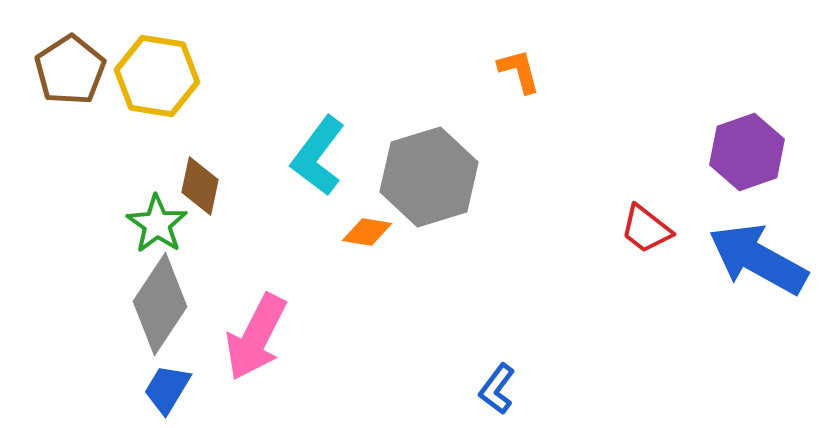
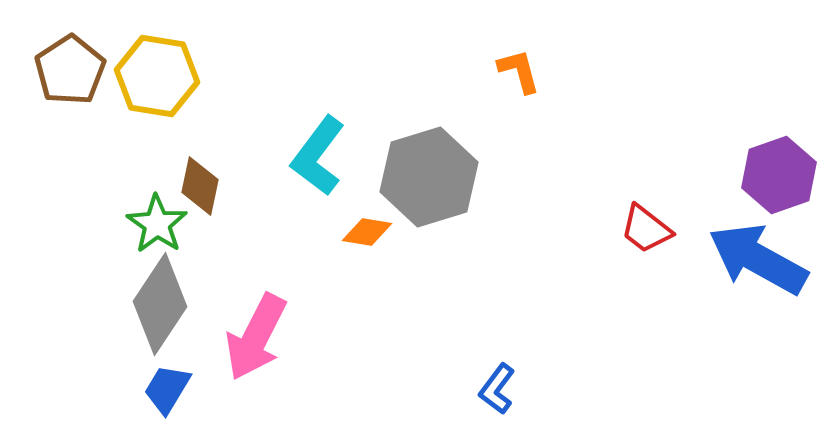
purple hexagon: moved 32 px right, 23 px down
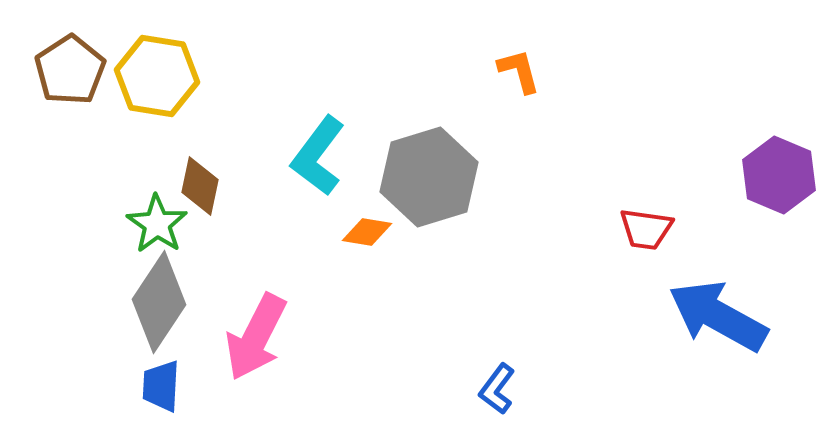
purple hexagon: rotated 18 degrees counterclockwise
red trapezoid: rotated 30 degrees counterclockwise
blue arrow: moved 40 px left, 57 px down
gray diamond: moved 1 px left, 2 px up
blue trapezoid: moved 6 px left, 3 px up; rotated 28 degrees counterclockwise
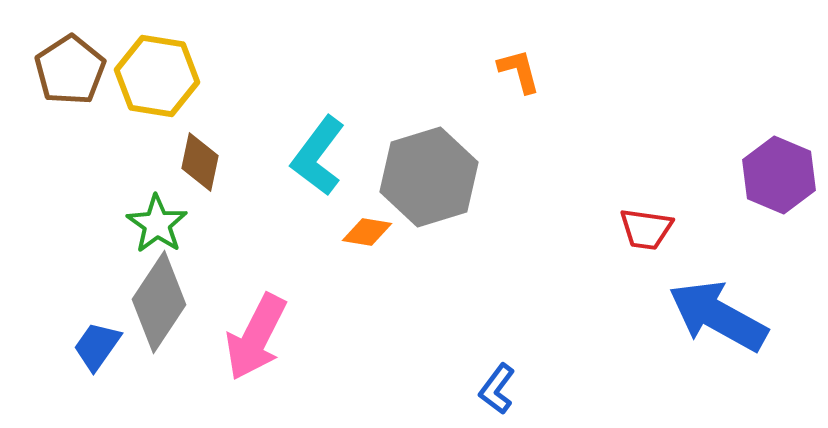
brown diamond: moved 24 px up
blue trapezoid: moved 64 px left, 40 px up; rotated 32 degrees clockwise
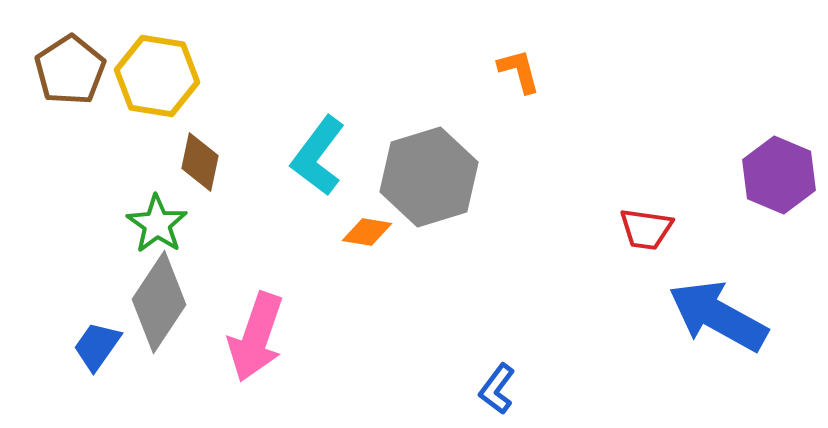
pink arrow: rotated 8 degrees counterclockwise
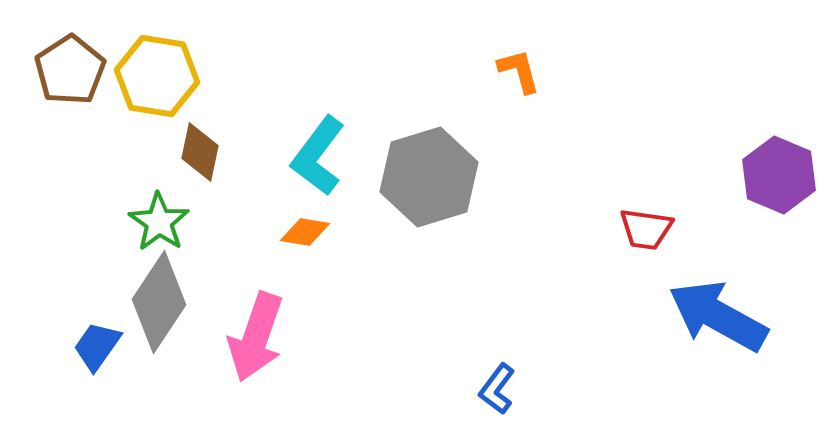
brown diamond: moved 10 px up
green star: moved 2 px right, 2 px up
orange diamond: moved 62 px left
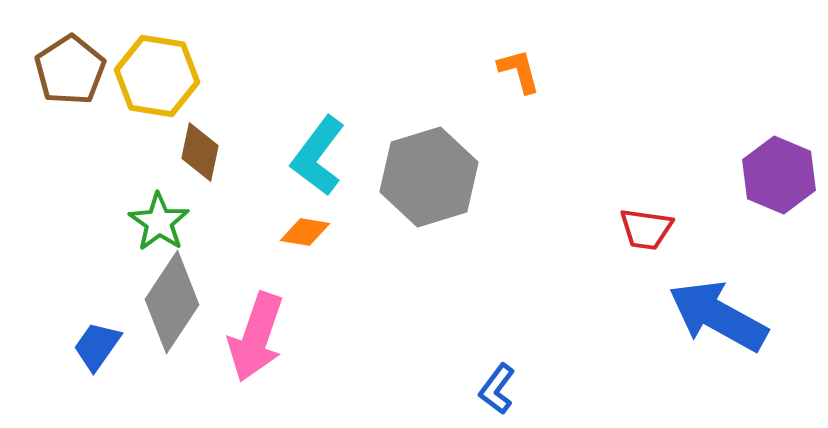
gray diamond: moved 13 px right
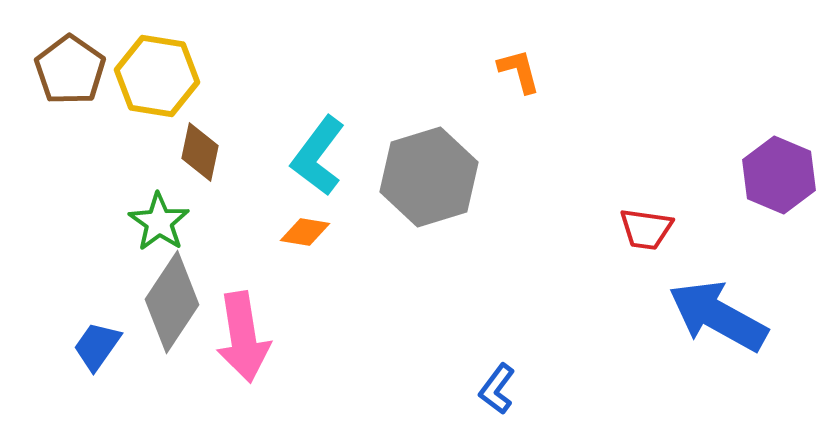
brown pentagon: rotated 4 degrees counterclockwise
pink arrow: moved 13 px left; rotated 28 degrees counterclockwise
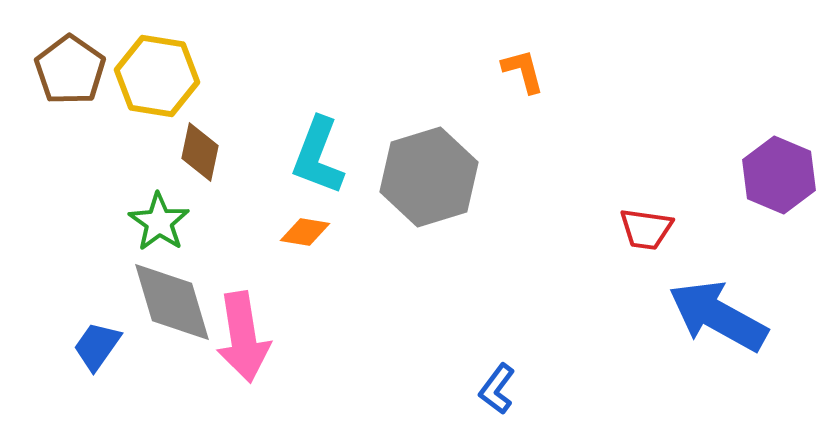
orange L-shape: moved 4 px right
cyan L-shape: rotated 16 degrees counterclockwise
gray diamond: rotated 50 degrees counterclockwise
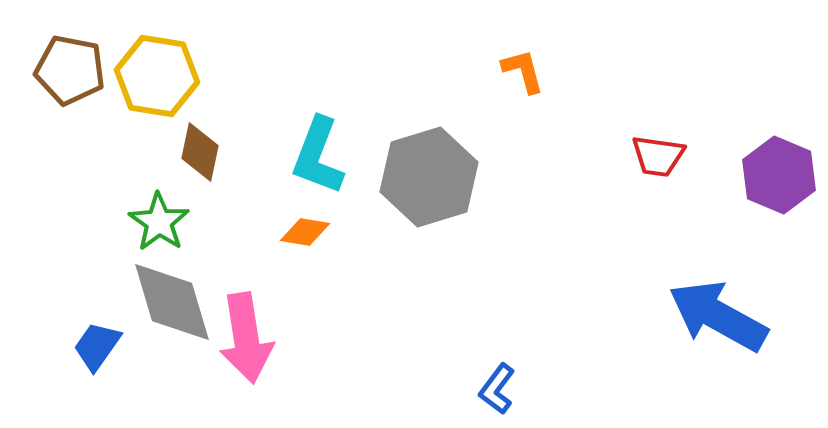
brown pentagon: rotated 24 degrees counterclockwise
red trapezoid: moved 12 px right, 73 px up
pink arrow: moved 3 px right, 1 px down
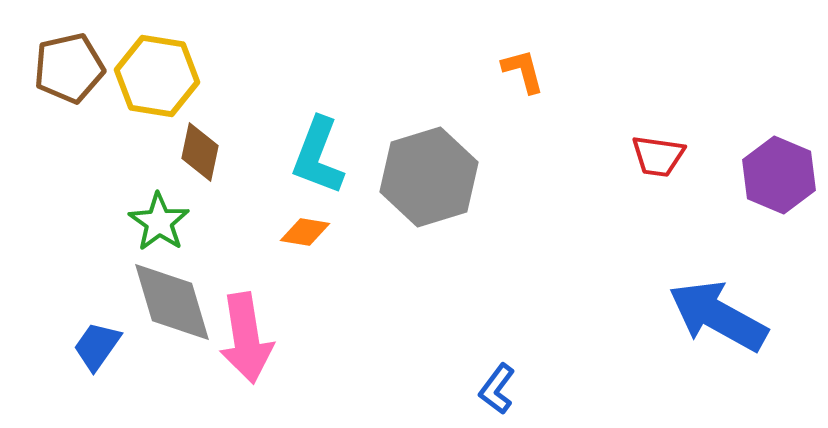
brown pentagon: moved 1 px left, 2 px up; rotated 24 degrees counterclockwise
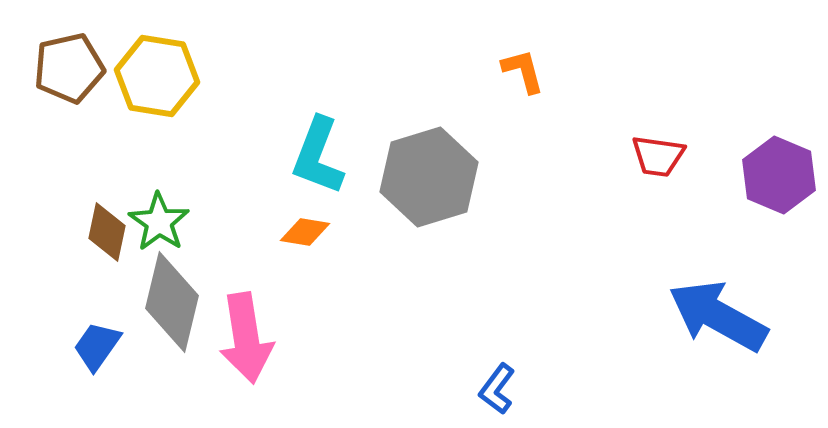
brown diamond: moved 93 px left, 80 px down
gray diamond: rotated 30 degrees clockwise
